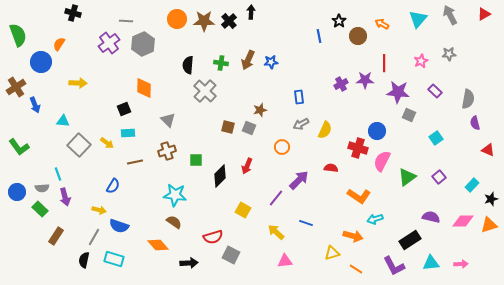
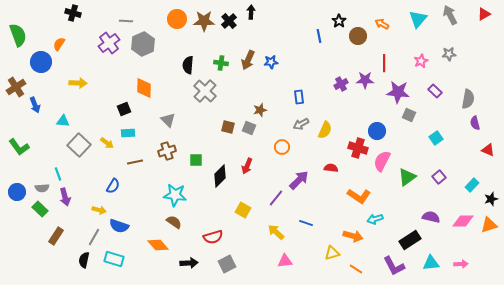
gray square at (231, 255): moved 4 px left, 9 px down; rotated 36 degrees clockwise
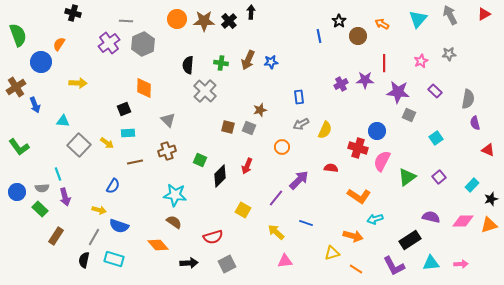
green square at (196, 160): moved 4 px right; rotated 24 degrees clockwise
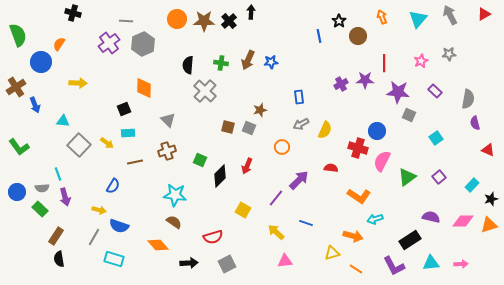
orange arrow at (382, 24): moved 7 px up; rotated 40 degrees clockwise
black semicircle at (84, 260): moved 25 px left, 1 px up; rotated 21 degrees counterclockwise
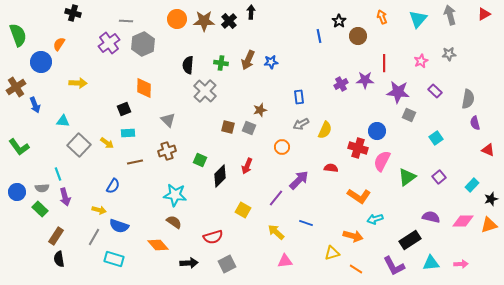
gray arrow at (450, 15): rotated 12 degrees clockwise
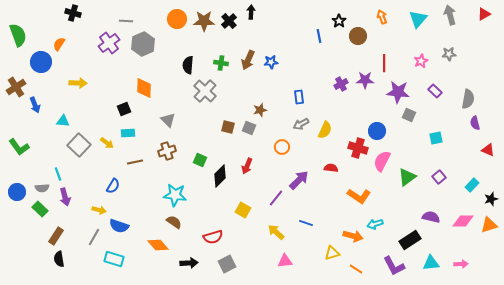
cyan square at (436, 138): rotated 24 degrees clockwise
cyan arrow at (375, 219): moved 5 px down
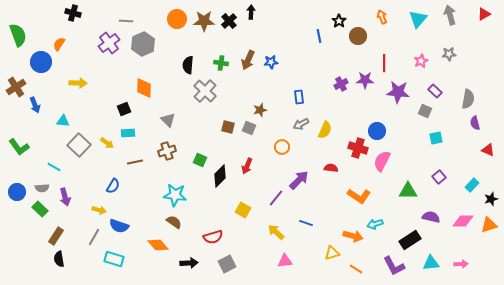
gray square at (409, 115): moved 16 px right, 4 px up
cyan line at (58, 174): moved 4 px left, 7 px up; rotated 40 degrees counterclockwise
green triangle at (407, 177): moved 1 px right, 14 px down; rotated 36 degrees clockwise
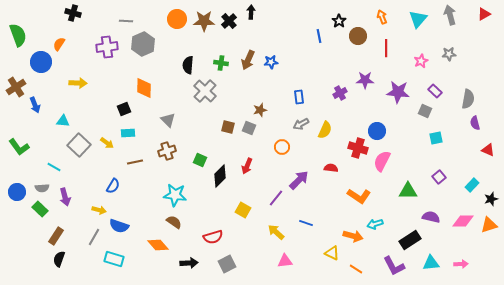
purple cross at (109, 43): moved 2 px left, 4 px down; rotated 30 degrees clockwise
red line at (384, 63): moved 2 px right, 15 px up
purple cross at (341, 84): moved 1 px left, 9 px down
yellow triangle at (332, 253): rotated 42 degrees clockwise
black semicircle at (59, 259): rotated 28 degrees clockwise
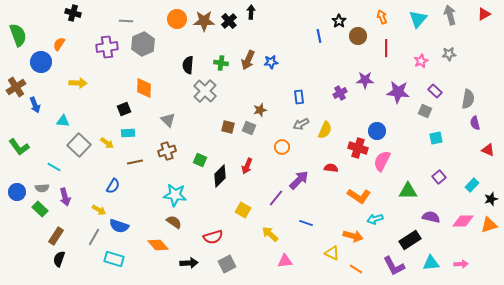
yellow arrow at (99, 210): rotated 16 degrees clockwise
cyan arrow at (375, 224): moved 5 px up
yellow arrow at (276, 232): moved 6 px left, 2 px down
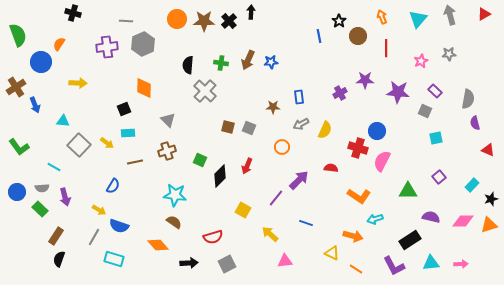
brown star at (260, 110): moved 13 px right, 3 px up; rotated 16 degrees clockwise
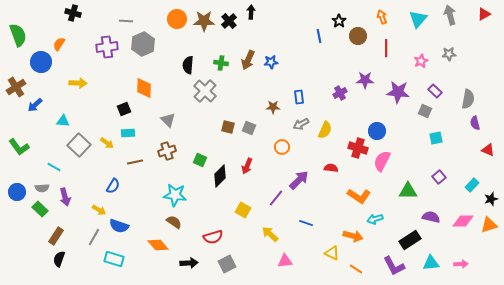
blue arrow at (35, 105): rotated 70 degrees clockwise
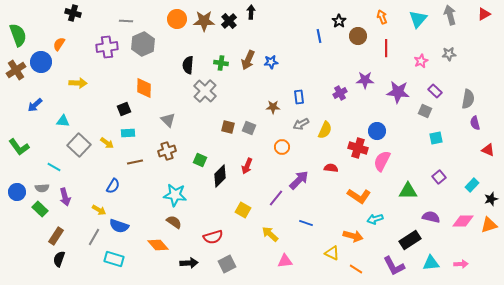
brown cross at (16, 87): moved 17 px up
